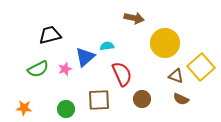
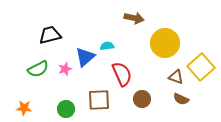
brown triangle: moved 1 px down
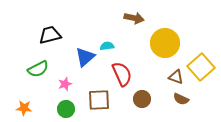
pink star: moved 15 px down
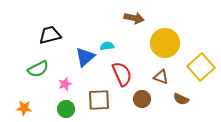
brown triangle: moved 15 px left
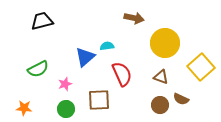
black trapezoid: moved 8 px left, 14 px up
brown circle: moved 18 px right, 6 px down
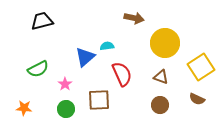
yellow square: rotated 8 degrees clockwise
pink star: rotated 16 degrees counterclockwise
brown semicircle: moved 16 px right
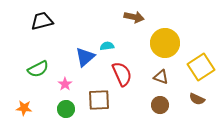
brown arrow: moved 1 px up
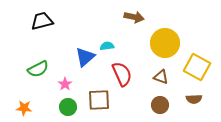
yellow square: moved 4 px left; rotated 28 degrees counterclockwise
brown semicircle: moved 3 px left; rotated 28 degrees counterclockwise
green circle: moved 2 px right, 2 px up
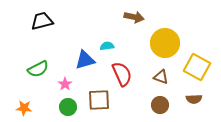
blue triangle: moved 3 px down; rotated 25 degrees clockwise
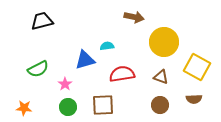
yellow circle: moved 1 px left, 1 px up
red semicircle: rotated 75 degrees counterclockwise
brown square: moved 4 px right, 5 px down
